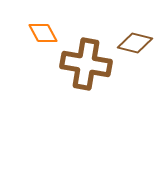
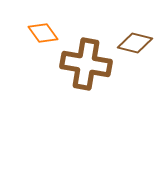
orange diamond: rotated 8 degrees counterclockwise
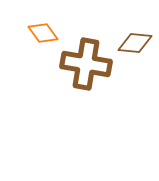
brown diamond: rotated 8 degrees counterclockwise
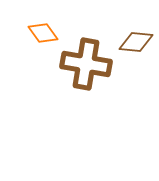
brown diamond: moved 1 px right, 1 px up
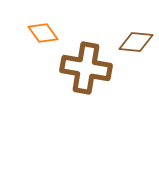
brown cross: moved 4 px down
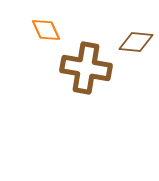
orange diamond: moved 3 px right, 3 px up; rotated 12 degrees clockwise
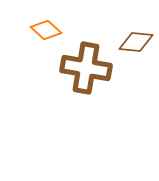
orange diamond: rotated 24 degrees counterclockwise
